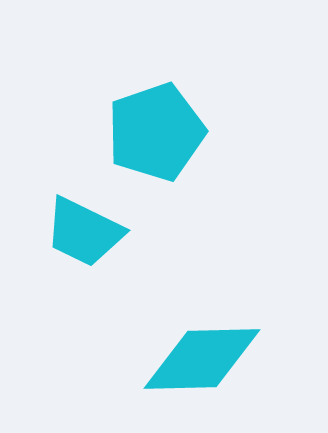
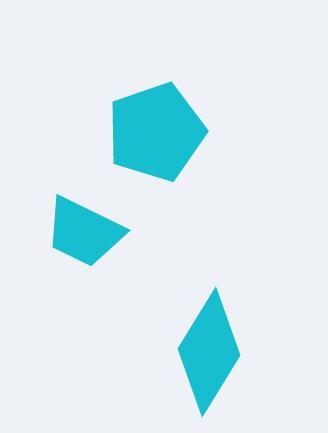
cyan diamond: moved 7 px right, 7 px up; rotated 57 degrees counterclockwise
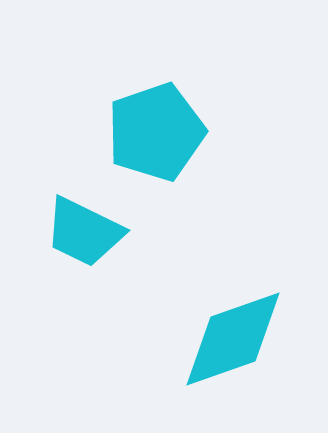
cyan diamond: moved 24 px right, 13 px up; rotated 39 degrees clockwise
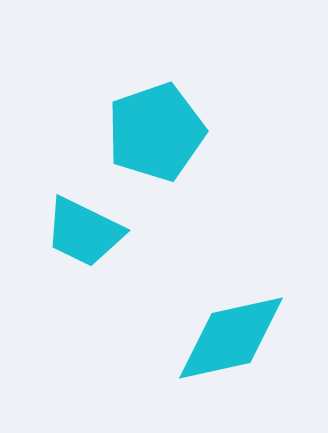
cyan diamond: moved 2 px left, 1 px up; rotated 7 degrees clockwise
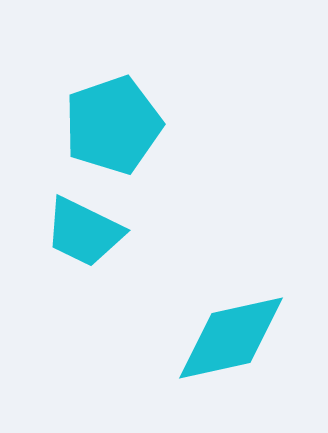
cyan pentagon: moved 43 px left, 7 px up
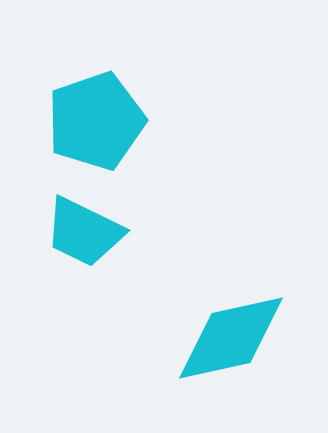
cyan pentagon: moved 17 px left, 4 px up
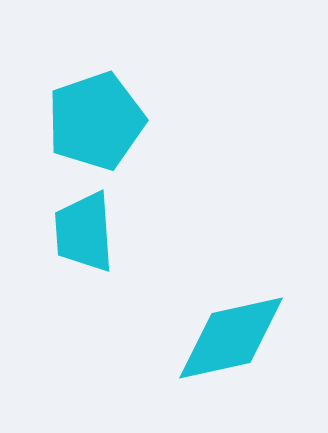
cyan trapezoid: rotated 60 degrees clockwise
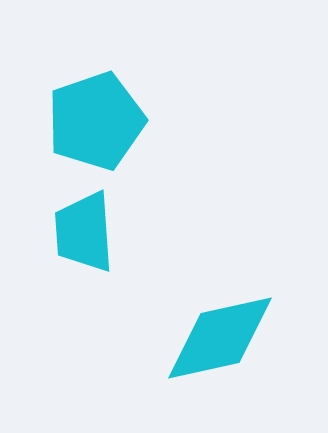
cyan diamond: moved 11 px left
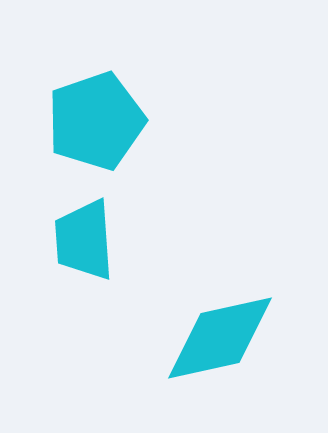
cyan trapezoid: moved 8 px down
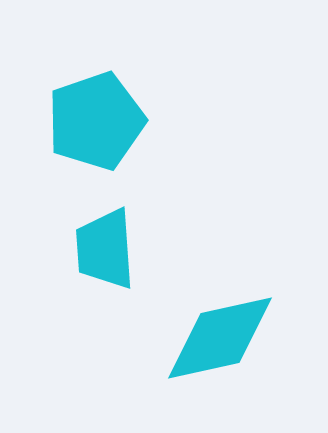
cyan trapezoid: moved 21 px right, 9 px down
